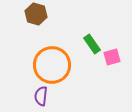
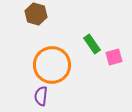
pink square: moved 2 px right
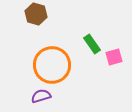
purple semicircle: rotated 66 degrees clockwise
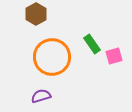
brown hexagon: rotated 15 degrees clockwise
pink square: moved 1 px up
orange circle: moved 8 px up
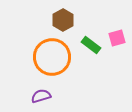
brown hexagon: moved 27 px right, 6 px down
green rectangle: moved 1 px left, 1 px down; rotated 18 degrees counterclockwise
pink square: moved 3 px right, 18 px up
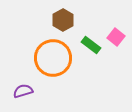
pink square: moved 1 px left, 1 px up; rotated 36 degrees counterclockwise
orange circle: moved 1 px right, 1 px down
purple semicircle: moved 18 px left, 5 px up
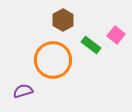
pink square: moved 2 px up
orange circle: moved 2 px down
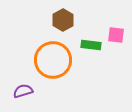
pink square: rotated 30 degrees counterclockwise
green rectangle: rotated 30 degrees counterclockwise
